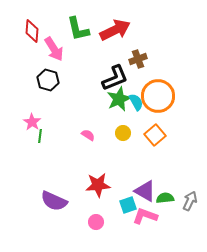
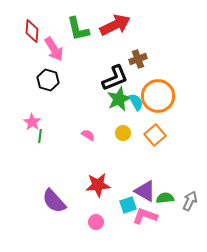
red arrow: moved 5 px up
purple semicircle: rotated 24 degrees clockwise
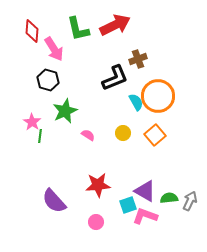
green star: moved 54 px left, 12 px down
green semicircle: moved 4 px right
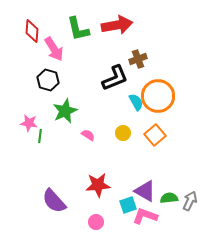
red arrow: moved 2 px right; rotated 16 degrees clockwise
pink star: moved 3 px left, 1 px down; rotated 24 degrees counterclockwise
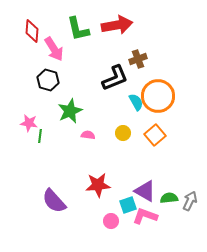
green star: moved 5 px right
pink semicircle: rotated 24 degrees counterclockwise
pink circle: moved 15 px right, 1 px up
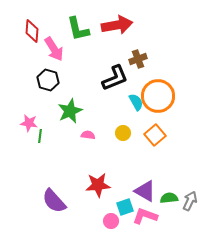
cyan square: moved 3 px left, 2 px down
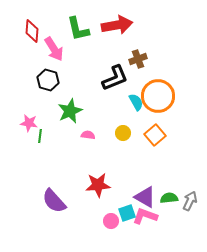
purple triangle: moved 6 px down
cyan square: moved 2 px right, 6 px down
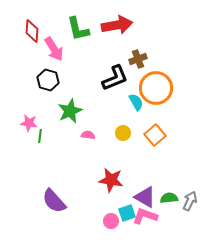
orange circle: moved 2 px left, 8 px up
red star: moved 13 px right, 5 px up; rotated 15 degrees clockwise
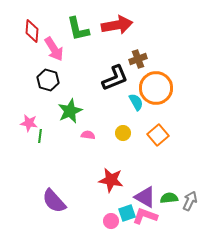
orange square: moved 3 px right
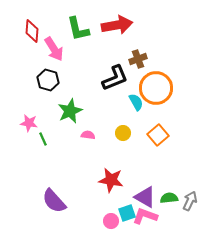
green line: moved 3 px right, 3 px down; rotated 32 degrees counterclockwise
